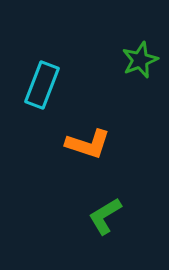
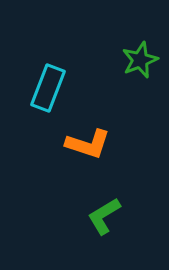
cyan rectangle: moved 6 px right, 3 px down
green L-shape: moved 1 px left
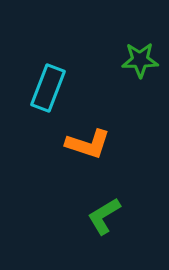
green star: rotated 21 degrees clockwise
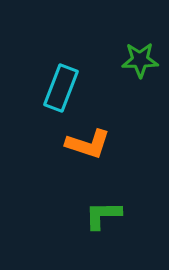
cyan rectangle: moved 13 px right
green L-shape: moved 1 px left, 1 px up; rotated 30 degrees clockwise
